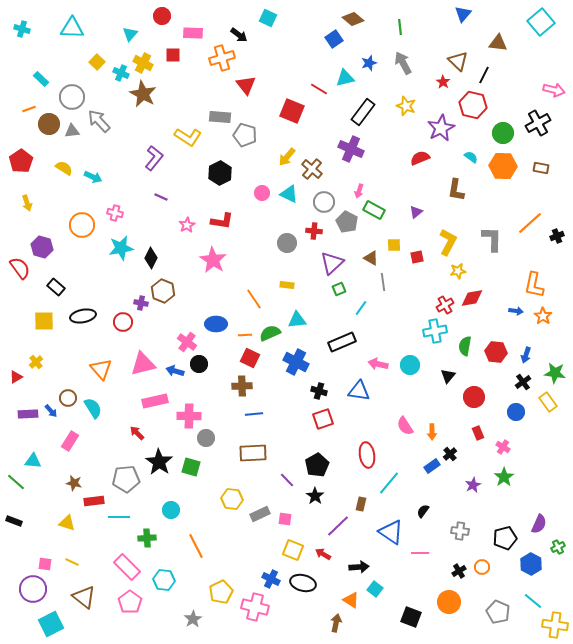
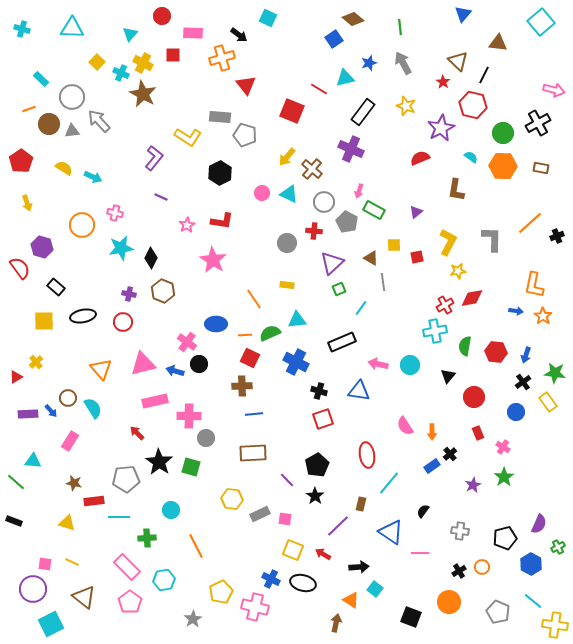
purple cross at (141, 303): moved 12 px left, 9 px up
cyan hexagon at (164, 580): rotated 15 degrees counterclockwise
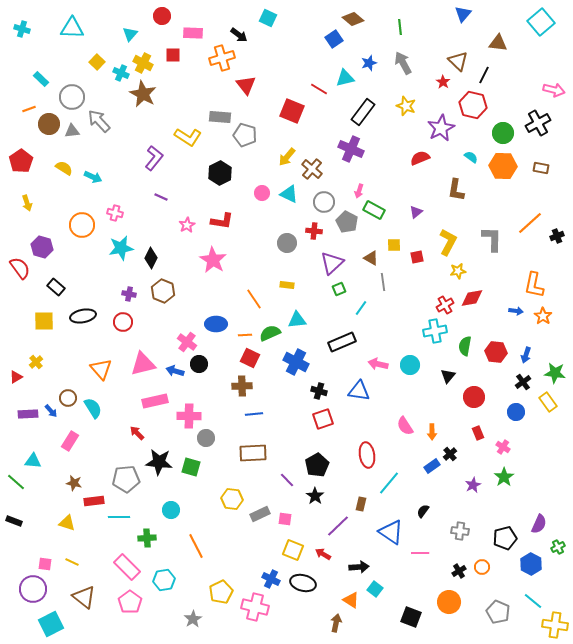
black star at (159, 462): rotated 28 degrees counterclockwise
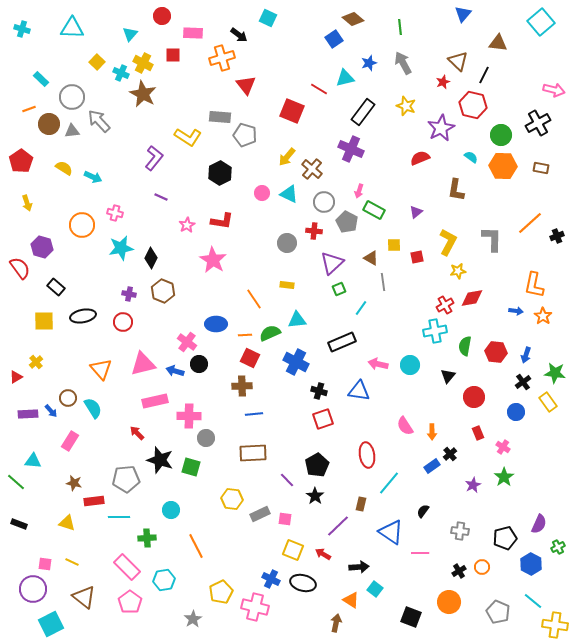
red star at (443, 82): rotated 16 degrees clockwise
green circle at (503, 133): moved 2 px left, 2 px down
black star at (159, 462): moved 1 px right, 2 px up; rotated 12 degrees clockwise
black rectangle at (14, 521): moved 5 px right, 3 px down
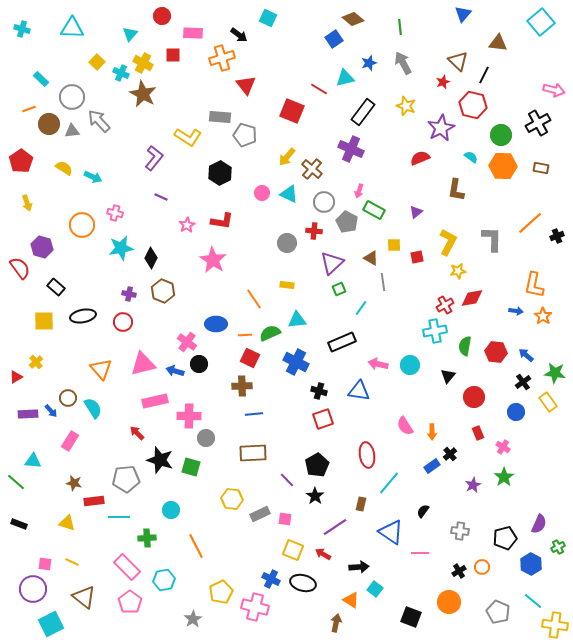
blue arrow at (526, 355): rotated 112 degrees clockwise
purple line at (338, 526): moved 3 px left, 1 px down; rotated 10 degrees clockwise
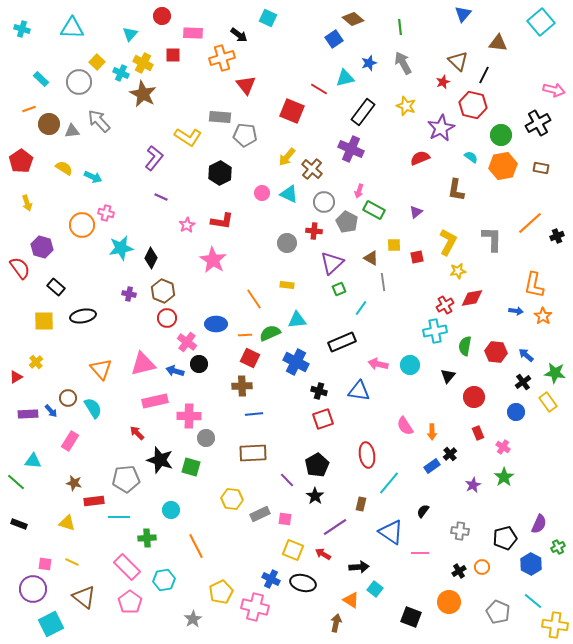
gray circle at (72, 97): moved 7 px right, 15 px up
gray pentagon at (245, 135): rotated 10 degrees counterclockwise
orange hexagon at (503, 166): rotated 12 degrees counterclockwise
pink cross at (115, 213): moved 9 px left
red circle at (123, 322): moved 44 px right, 4 px up
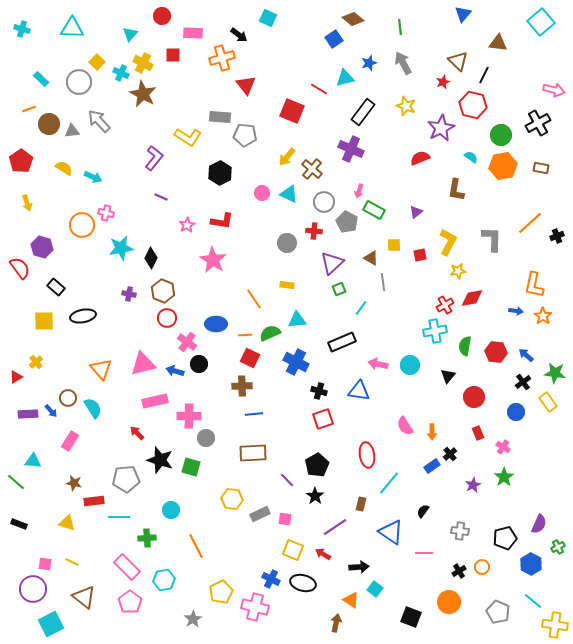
red square at (417, 257): moved 3 px right, 2 px up
pink line at (420, 553): moved 4 px right
